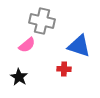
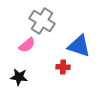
gray cross: rotated 20 degrees clockwise
red cross: moved 1 px left, 2 px up
black star: rotated 24 degrees counterclockwise
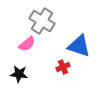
pink semicircle: moved 1 px up
red cross: rotated 24 degrees counterclockwise
black star: moved 3 px up
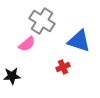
blue triangle: moved 5 px up
black star: moved 7 px left, 2 px down; rotated 12 degrees counterclockwise
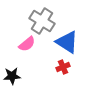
blue triangle: moved 12 px left, 1 px down; rotated 15 degrees clockwise
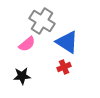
red cross: moved 1 px right
black star: moved 10 px right
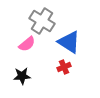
blue triangle: moved 2 px right
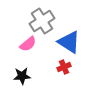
gray cross: rotated 25 degrees clockwise
pink semicircle: moved 1 px right
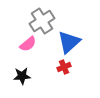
blue triangle: rotated 45 degrees clockwise
